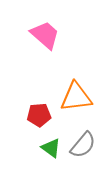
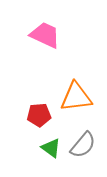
pink trapezoid: rotated 16 degrees counterclockwise
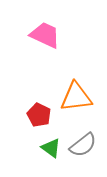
red pentagon: rotated 30 degrees clockwise
gray semicircle: rotated 12 degrees clockwise
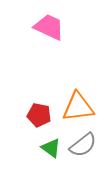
pink trapezoid: moved 4 px right, 8 px up
orange triangle: moved 2 px right, 10 px down
red pentagon: rotated 15 degrees counterclockwise
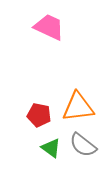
gray semicircle: rotated 76 degrees clockwise
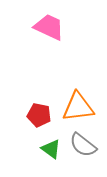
green triangle: moved 1 px down
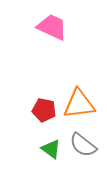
pink trapezoid: moved 3 px right
orange triangle: moved 1 px right, 3 px up
red pentagon: moved 5 px right, 5 px up
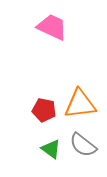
orange triangle: moved 1 px right
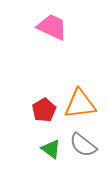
red pentagon: rotated 30 degrees clockwise
